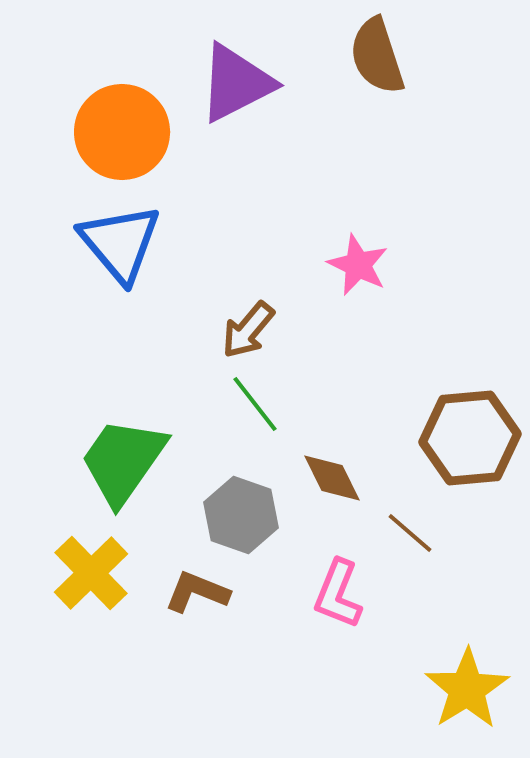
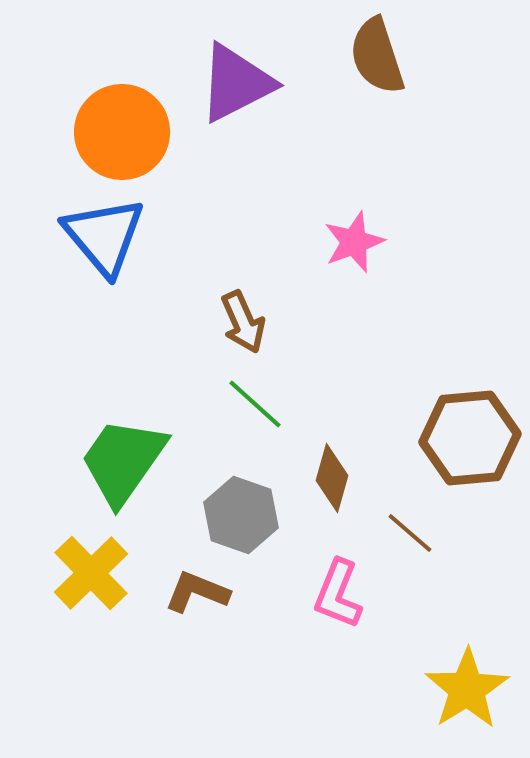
blue triangle: moved 16 px left, 7 px up
pink star: moved 4 px left, 23 px up; rotated 26 degrees clockwise
brown arrow: moved 5 px left, 8 px up; rotated 64 degrees counterclockwise
green line: rotated 10 degrees counterclockwise
brown diamond: rotated 42 degrees clockwise
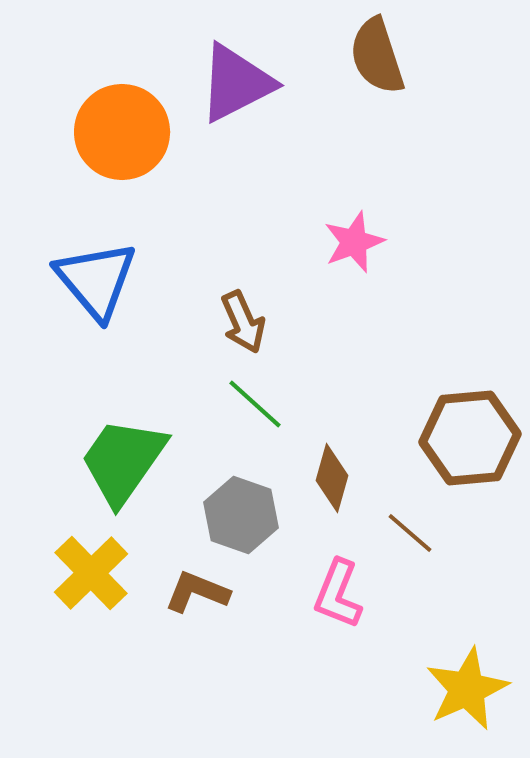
blue triangle: moved 8 px left, 44 px down
yellow star: rotated 8 degrees clockwise
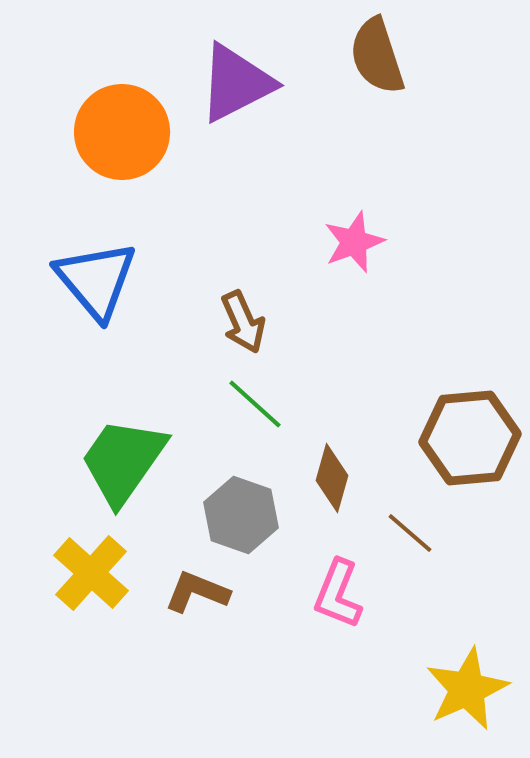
yellow cross: rotated 4 degrees counterclockwise
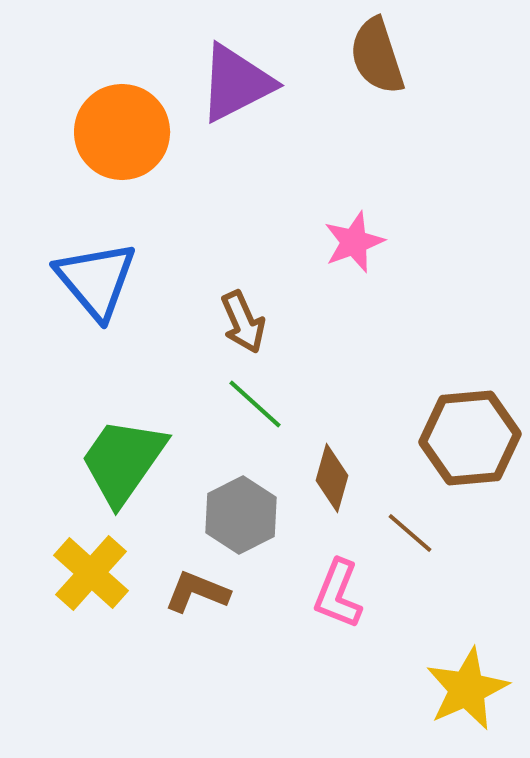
gray hexagon: rotated 14 degrees clockwise
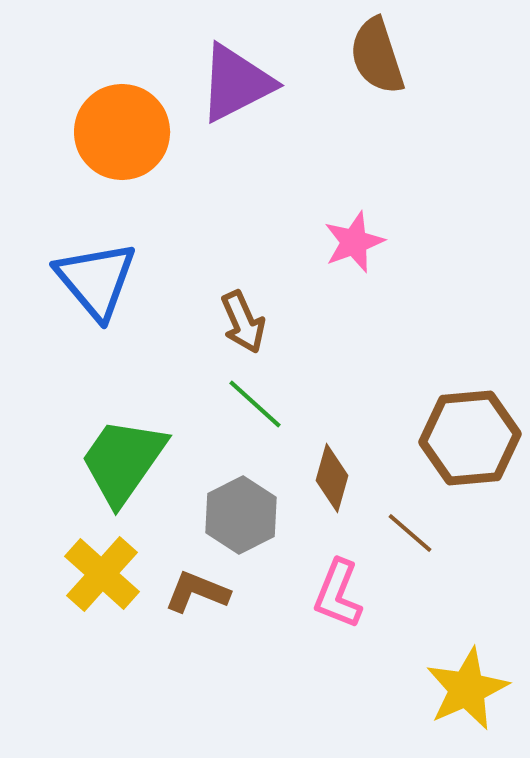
yellow cross: moved 11 px right, 1 px down
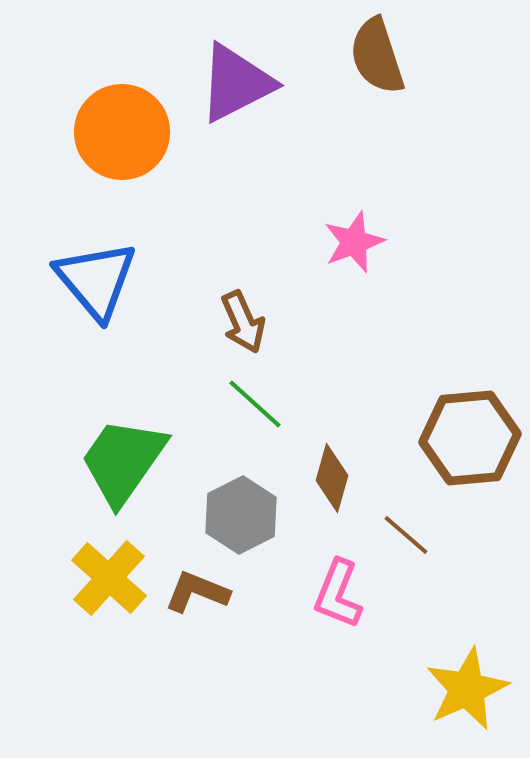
brown line: moved 4 px left, 2 px down
yellow cross: moved 7 px right, 4 px down
